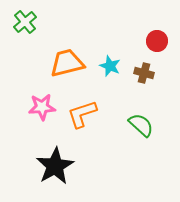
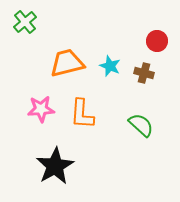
pink star: moved 1 px left, 2 px down
orange L-shape: rotated 68 degrees counterclockwise
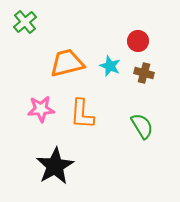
red circle: moved 19 px left
green semicircle: moved 1 px right, 1 px down; rotated 16 degrees clockwise
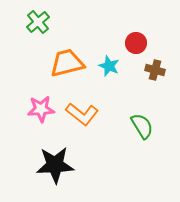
green cross: moved 13 px right
red circle: moved 2 px left, 2 px down
cyan star: moved 1 px left
brown cross: moved 11 px right, 3 px up
orange L-shape: rotated 56 degrees counterclockwise
black star: moved 1 px up; rotated 27 degrees clockwise
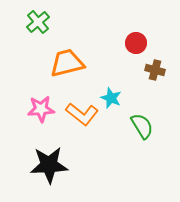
cyan star: moved 2 px right, 32 px down
black star: moved 6 px left
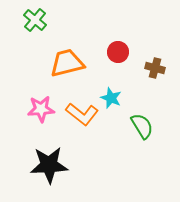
green cross: moved 3 px left, 2 px up; rotated 10 degrees counterclockwise
red circle: moved 18 px left, 9 px down
brown cross: moved 2 px up
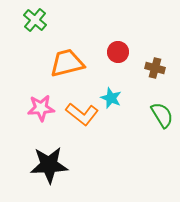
pink star: moved 1 px up
green semicircle: moved 20 px right, 11 px up
